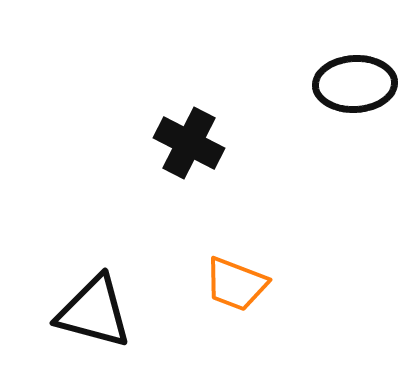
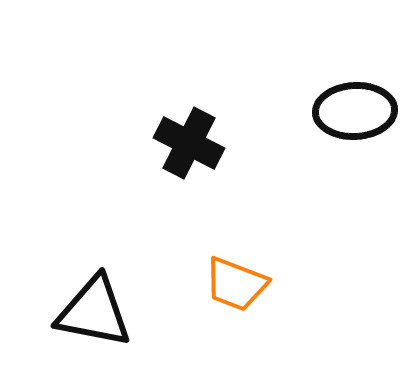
black ellipse: moved 27 px down
black triangle: rotated 4 degrees counterclockwise
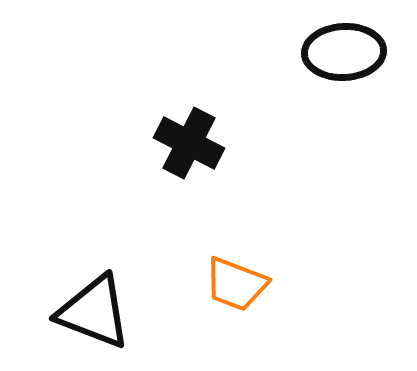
black ellipse: moved 11 px left, 59 px up
black triangle: rotated 10 degrees clockwise
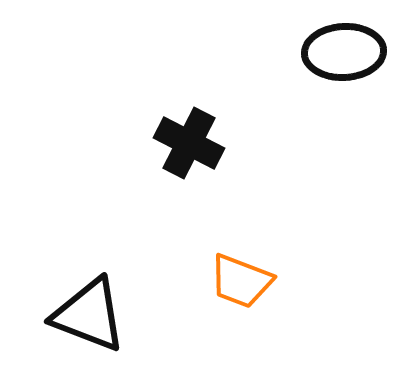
orange trapezoid: moved 5 px right, 3 px up
black triangle: moved 5 px left, 3 px down
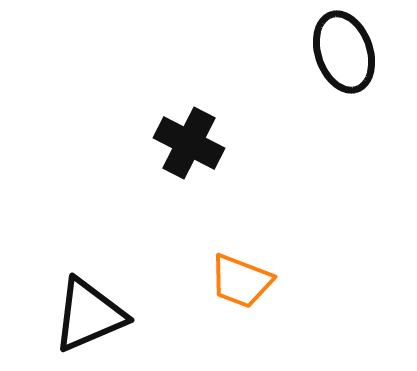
black ellipse: rotated 74 degrees clockwise
black triangle: rotated 44 degrees counterclockwise
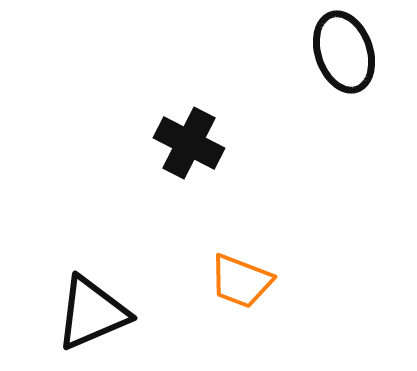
black triangle: moved 3 px right, 2 px up
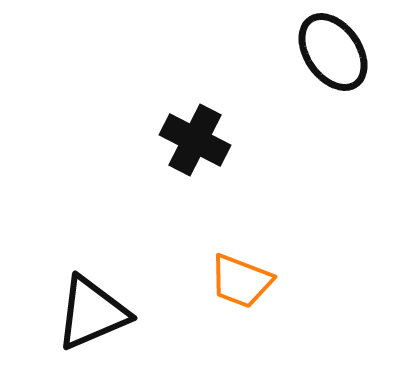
black ellipse: moved 11 px left; rotated 16 degrees counterclockwise
black cross: moved 6 px right, 3 px up
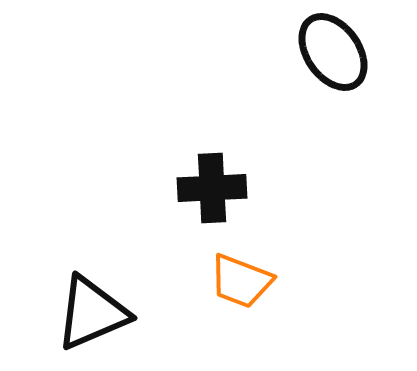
black cross: moved 17 px right, 48 px down; rotated 30 degrees counterclockwise
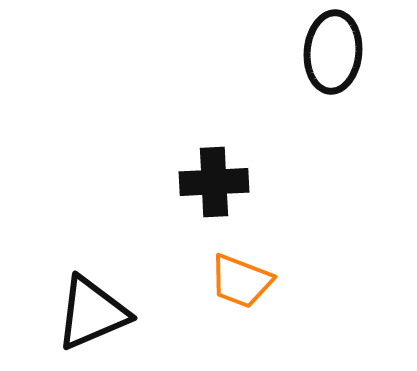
black ellipse: rotated 40 degrees clockwise
black cross: moved 2 px right, 6 px up
